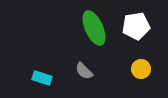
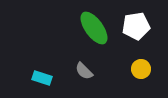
green ellipse: rotated 12 degrees counterclockwise
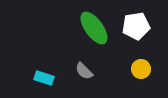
cyan rectangle: moved 2 px right
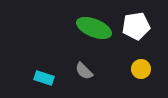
green ellipse: rotated 32 degrees counterclockwise
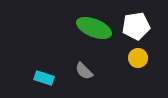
yellow circle: moved 3 px left, 11 px up
